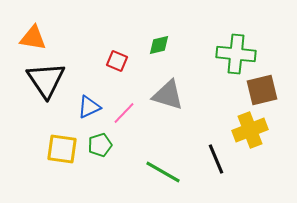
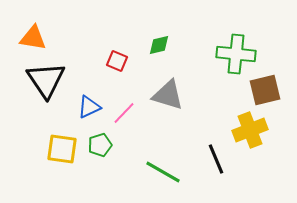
brown square: moved 3 px right
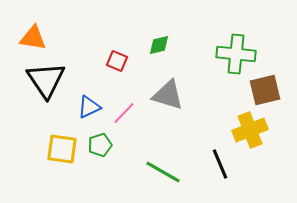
black line: moved 4 px right, 5 px down
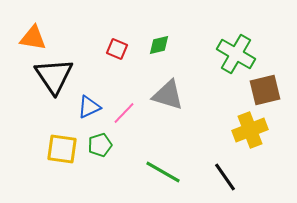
green cross: rotated 24 degrees clockwise
red square: moved 12 px up
black triangle: moved 8 px right, 4 px up
black line: moved 5 px right, 13 px down; rotated 12 degrees counterclockwise
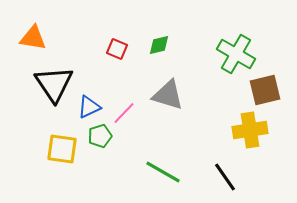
black triangle: moved 8 px down
yellow cross: rotated 12 degrees clockwise
green pentagon: moved 9 px up
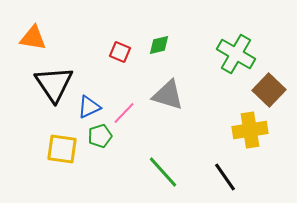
red square: moved 3 px right, 3 px down
brown square: moved 4 px right; rotated 32 degrees counterclockwise
green line: rotated 18 degrees clockwise
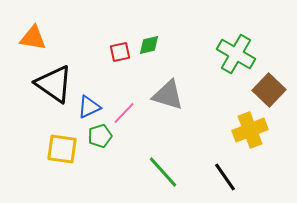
green diamond: moved 10 px left
red square: rotated 35 degrees counterclockwise
black triangle: rotated 21 degrees counterclockwise
yellow cross: rotated 12 degrees counterclockwise
